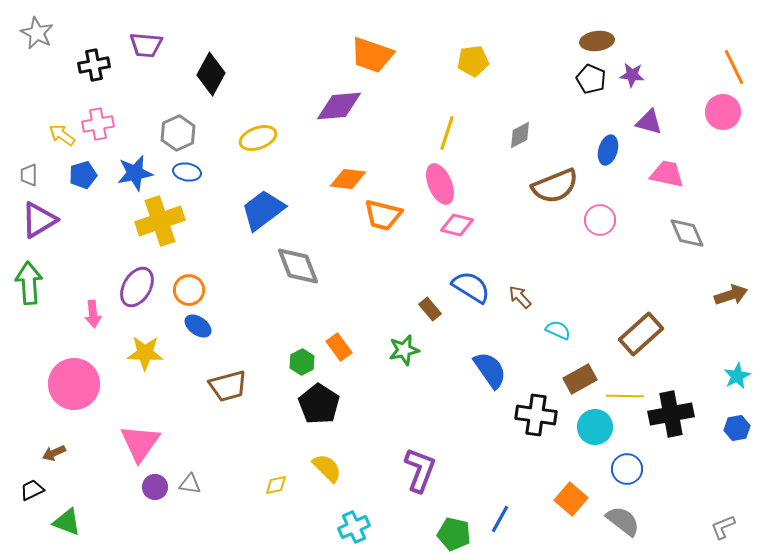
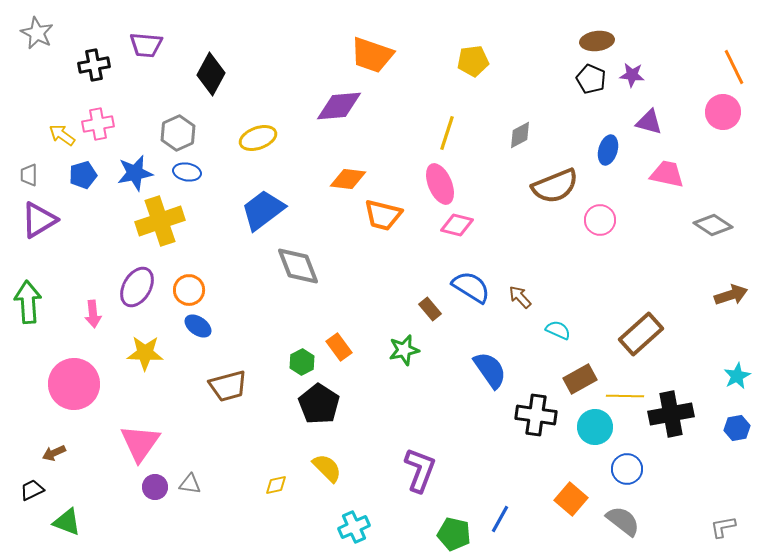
gray diamond at (687, 233): moved 26 px right, 8 px up; rotated 33 degrees counterclockwise
green arrow at (29, 283): moved 1 px left, 19 px down
gray L-shape at (723, 527): rotated 12 degrees clockwise
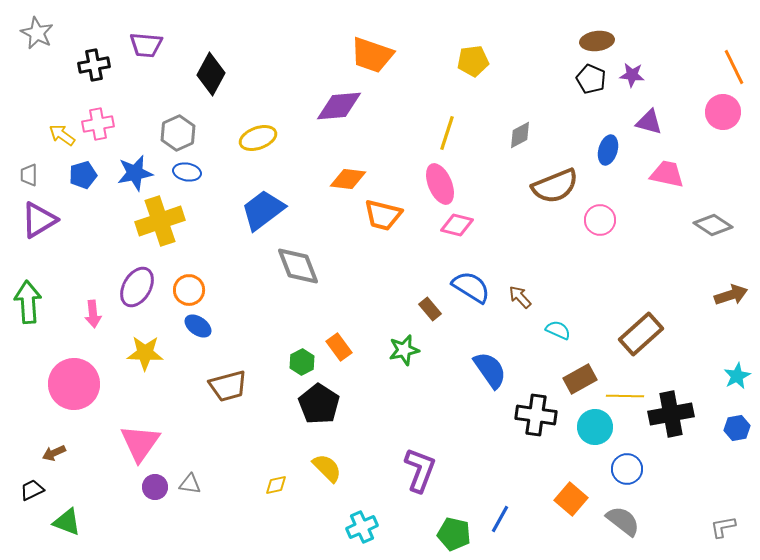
cyan cross at (354, 527): moved 8 px right
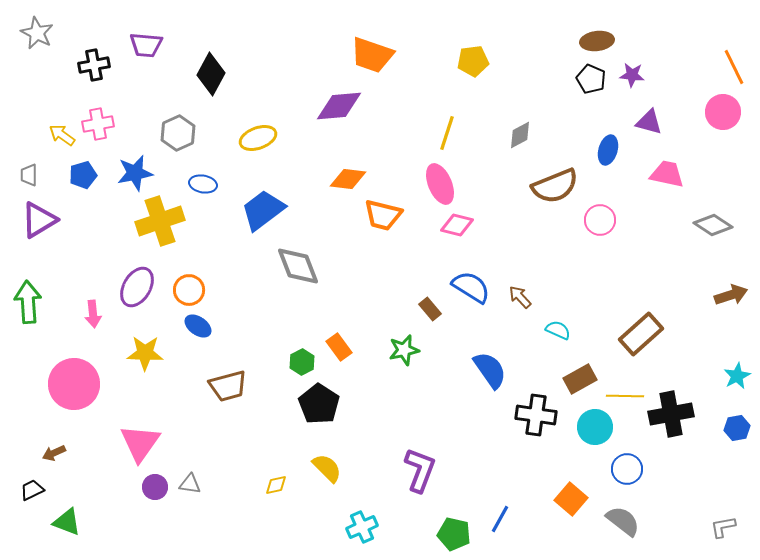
blue ellipse at (187, 172): moved 16 px right, 12 px down
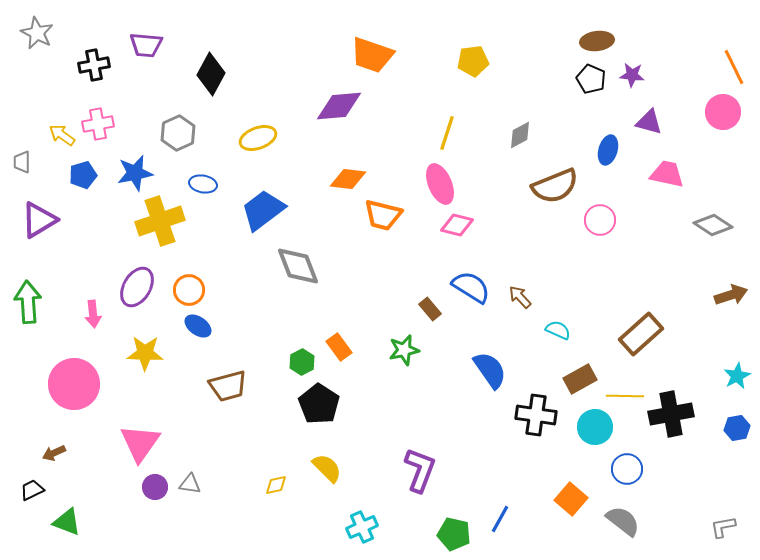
gray trapezoid at (29, 175): moved 7 px left, 13 px up
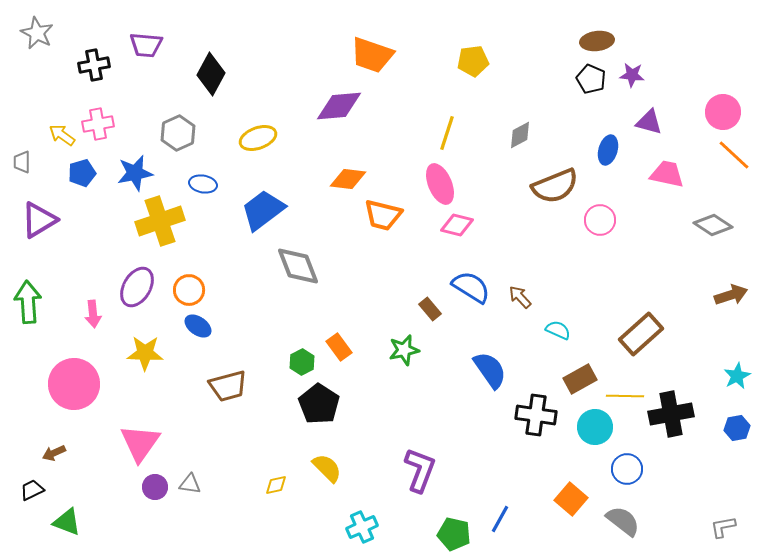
orange line at (734, 67): moved 88 px down; rotated 21 degrees counterclockwise
blue pentagon at (83, 175): moved 1 px left, 2 px up
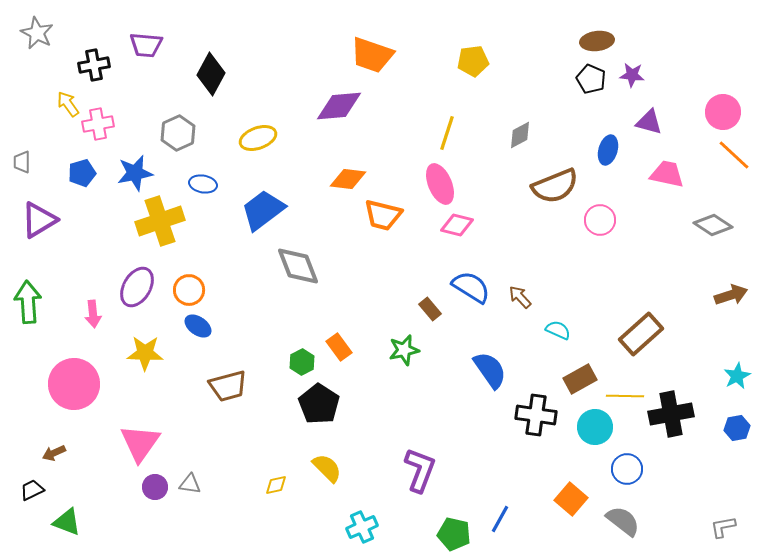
yellow arrow at (62, 135): moved 6 px right, 31 px up; rotated 20 degrees clockwise
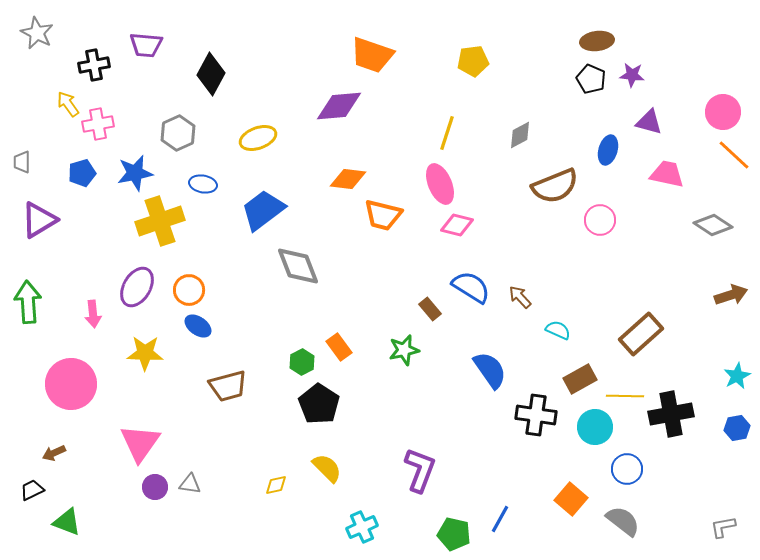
pink circle at (74, 384): moved 3 px left
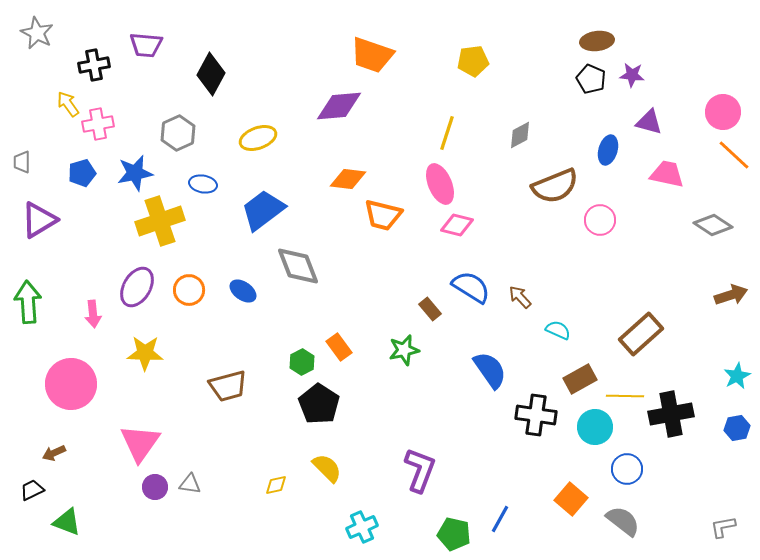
blue ellipse at (198, 326): moved 45 px right, 35 px up
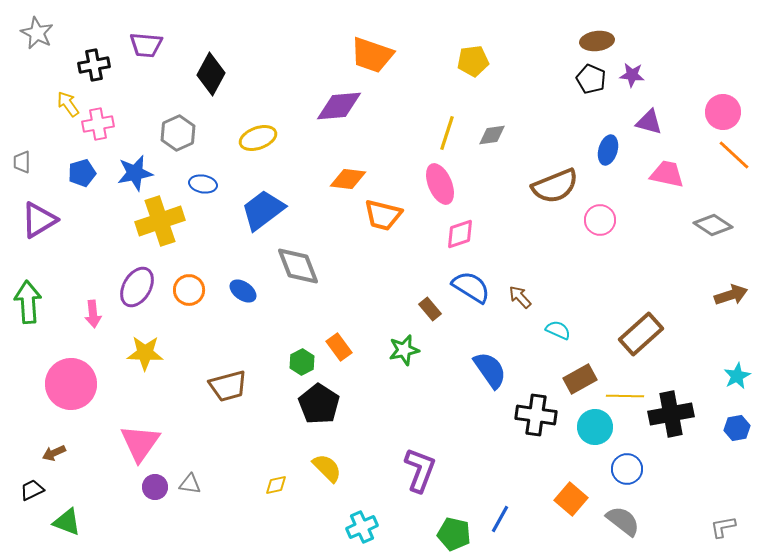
gray diamond at (520, 135): moved 28 px left; rotated 20 degrees clockwise
pink diamond at (457, 225): moved 3 px right, 9 px down; rotated 32 degrees counterclockwise
